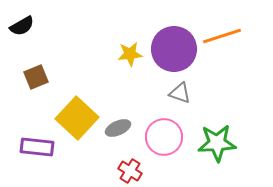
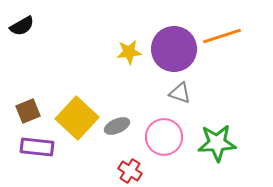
yellow star: moved 1 px left, 2 px up
brown square: moved 8 px left, 34 px down
gray ellipse: moved 1 px left, 2 px up
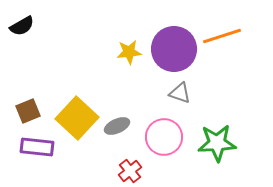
red cross: rotated 20 degrees clockwise
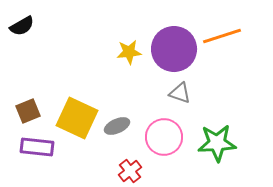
yellow square: rotated 18 degrees counterclockwise
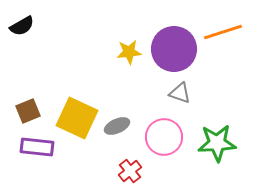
orange line: moved 1 px right, 4 px up
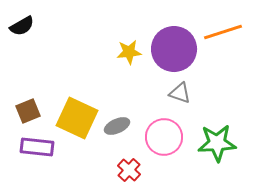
red cross: moved 1 px left, 1 px up; rotated 10 degrees counterclockwise
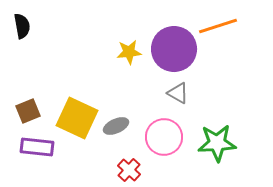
black semicircle: rotated 70 degrees counterclockwise
orange line: moved 5 px left, 6 px up
gray triangle: moved 2 px left; rotated 10 degrees clockwise
gray ellipse: moved 1 px left
